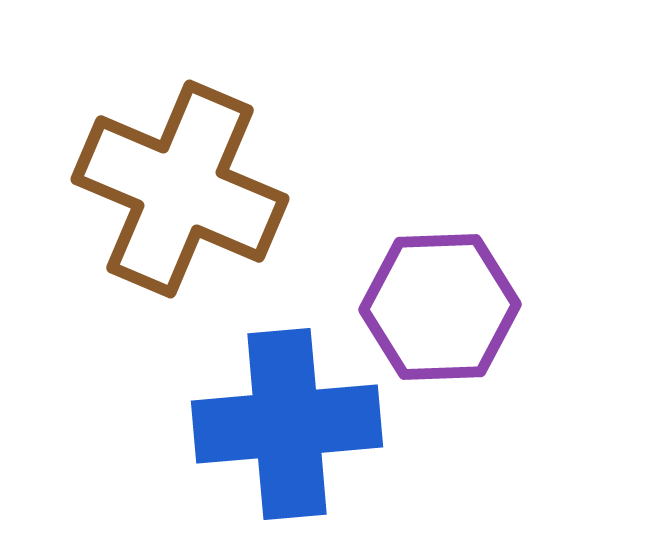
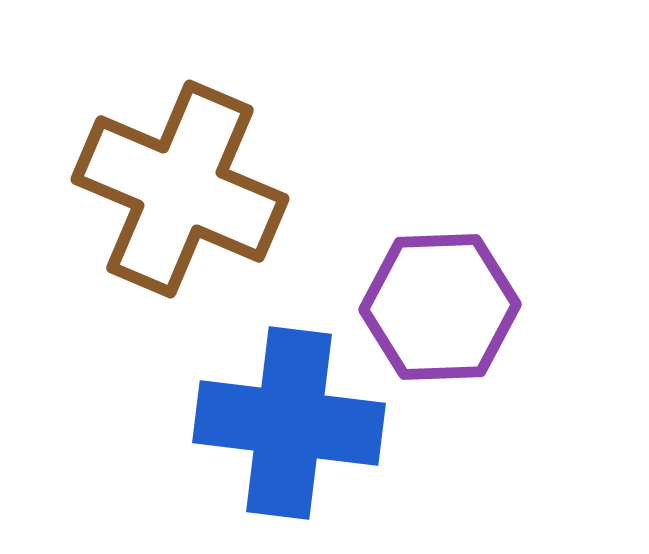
blue cross: moved 2 px right, 1 px up; rotated 12 degrees clockwise
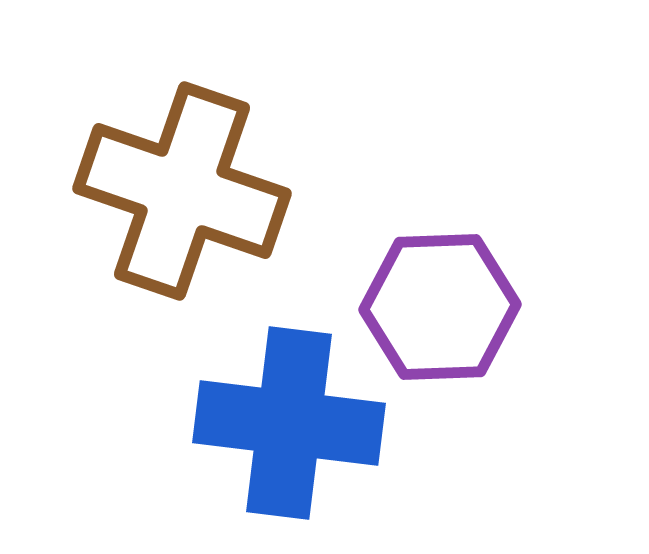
brown cross: moved 2 px right, 2 px down; rotated 4 degrees counterclockwise
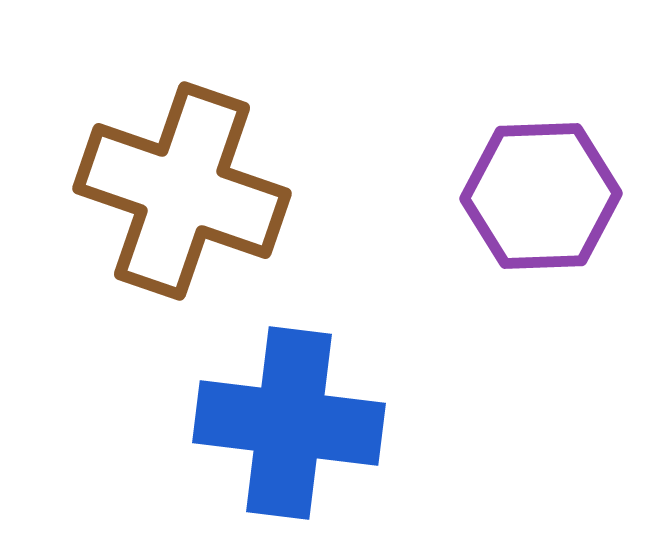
purple hexagon: moved 101 px right, 111 px up
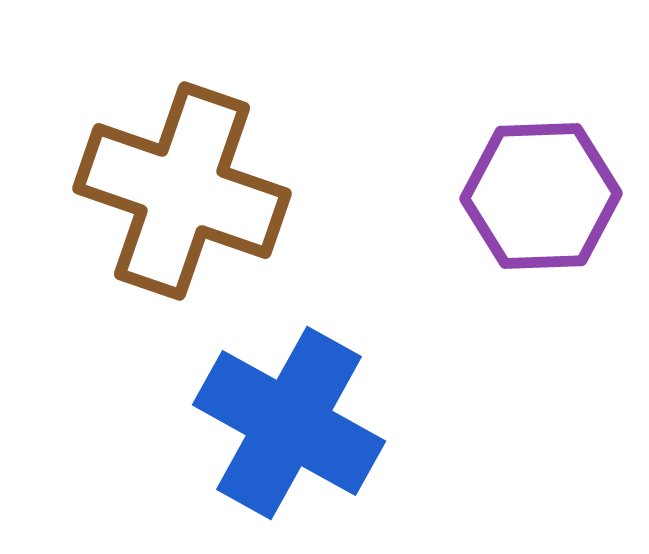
blue cross: rotated 22 degrees clockwise
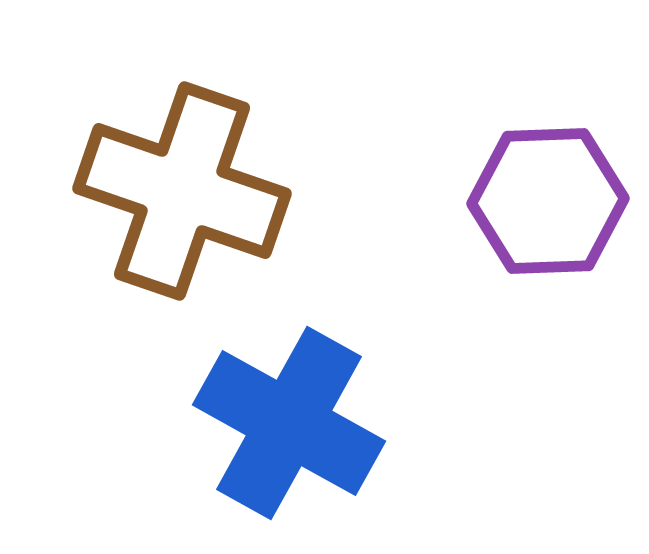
purple hexagon: moved 7 px right, 5 px down
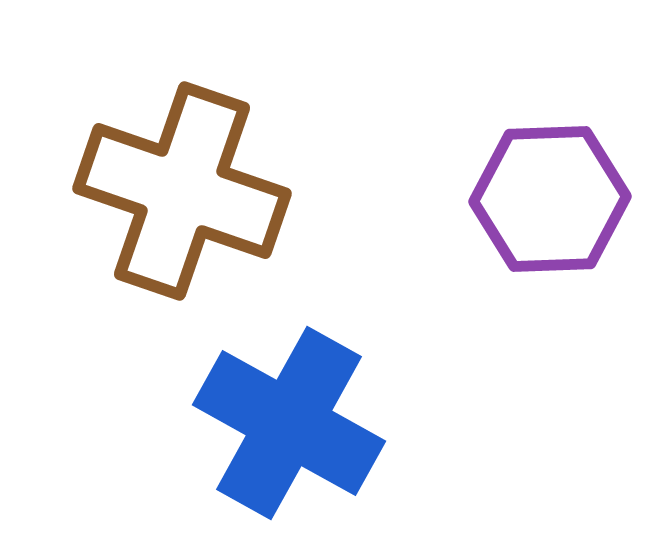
purple hexagon: moved 2 px right, 2 px up
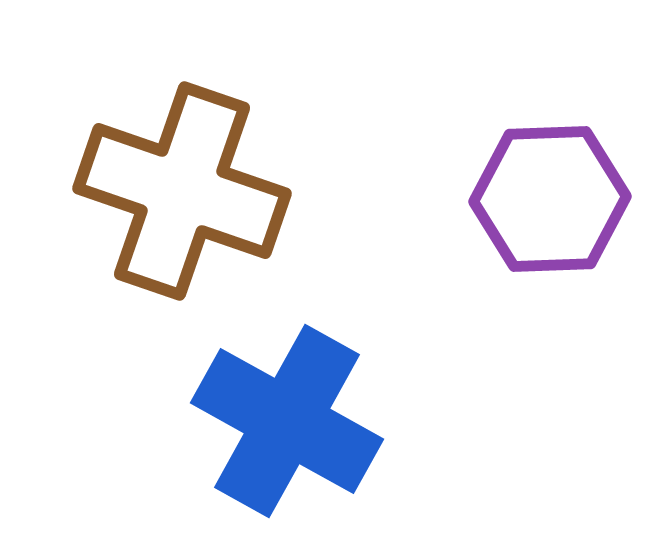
blue cross: moved 2 px left, 2 px up
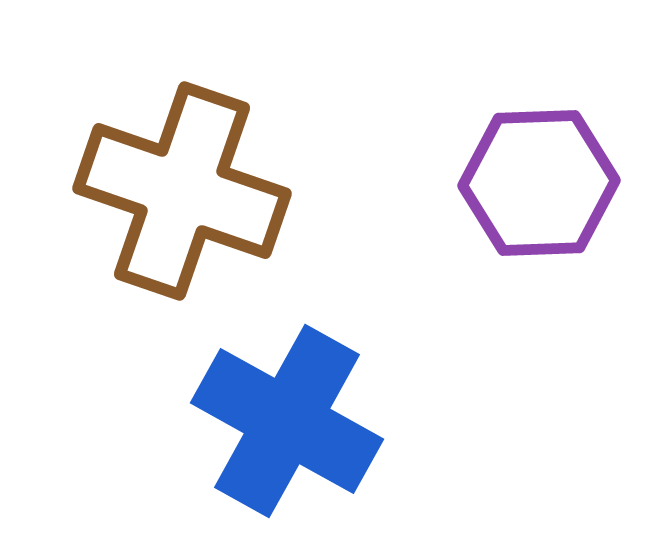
purple hexagon: moved 11 px left, 16 px up
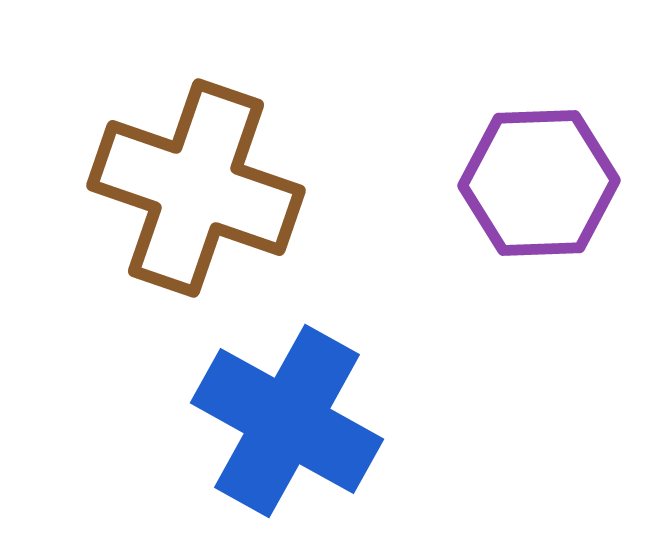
brown cross: moved 14 px right, 3 px up
